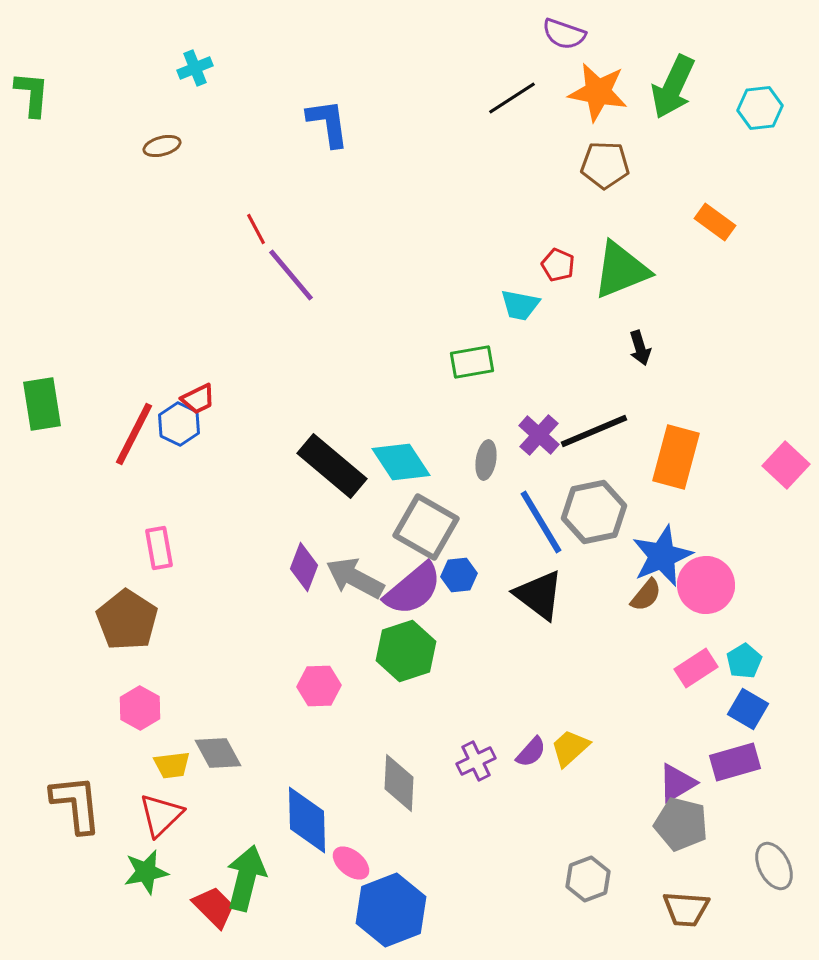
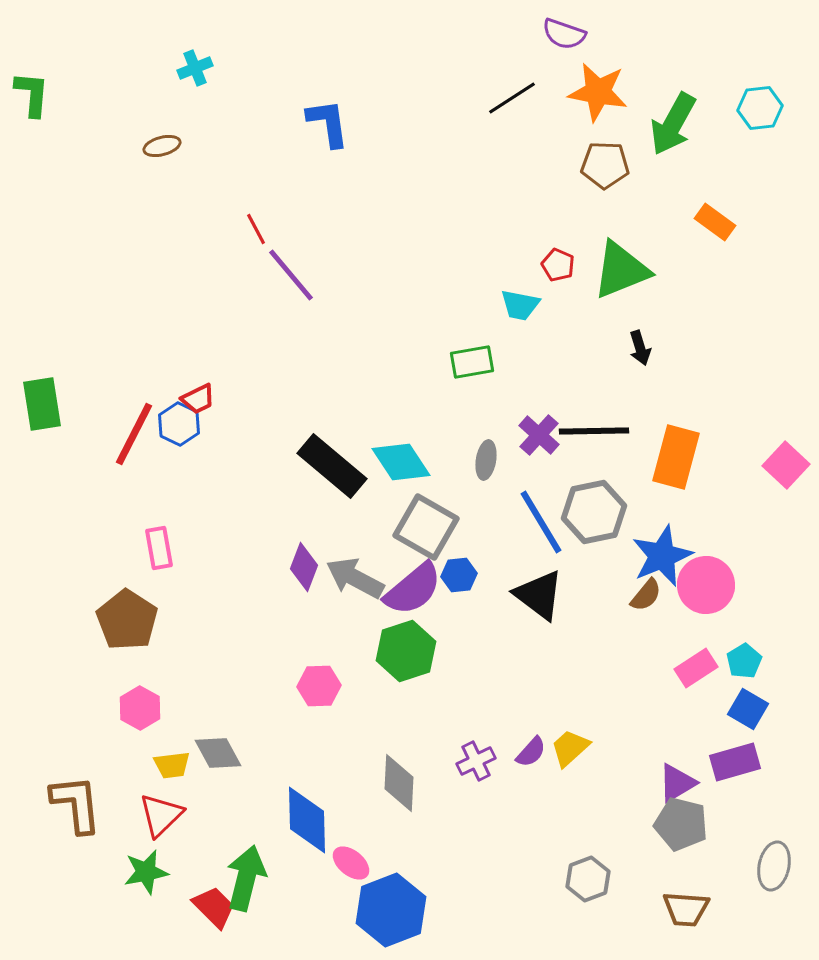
green arrow at (673, 87): moved 37 px down; rotated 4 degrees clockwise
black line at (594, 431): rotated 22 degrees clockwise
gray ellipse at (774, 866): rotated 39 degrees clockwise
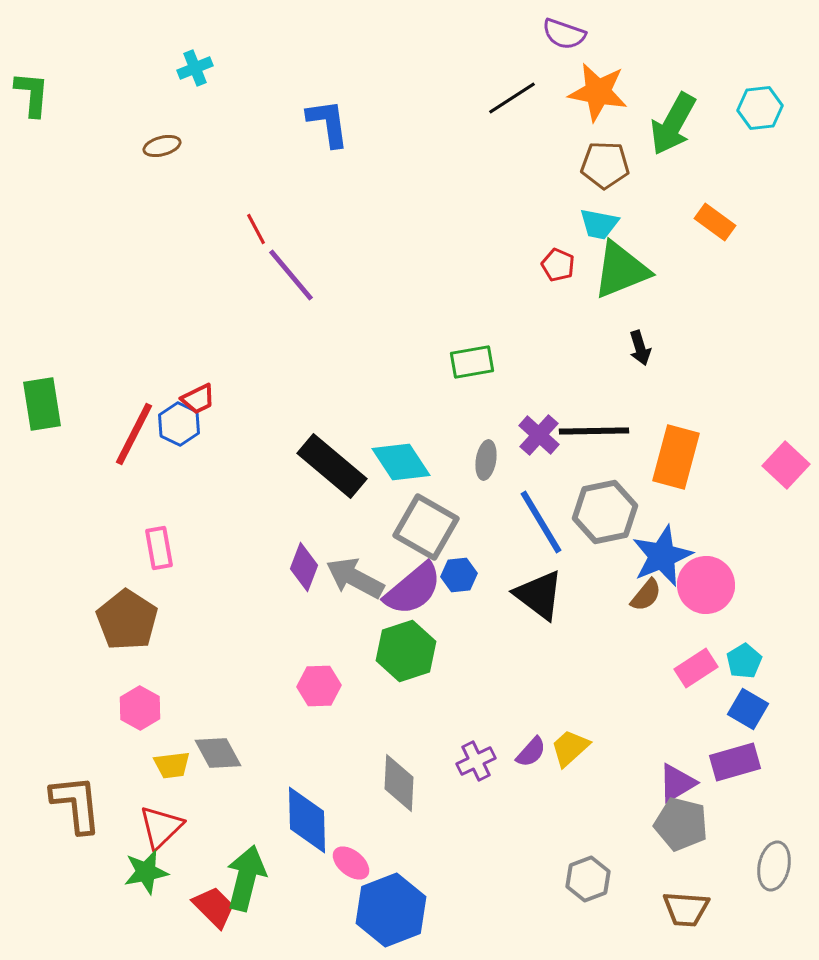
cyan trapezoid at (520, 305): moved 79 px right, 81 px up
gray hexagon at (594, 512): moved 11 px right
red triangle at (161, 815): moved 12 px down
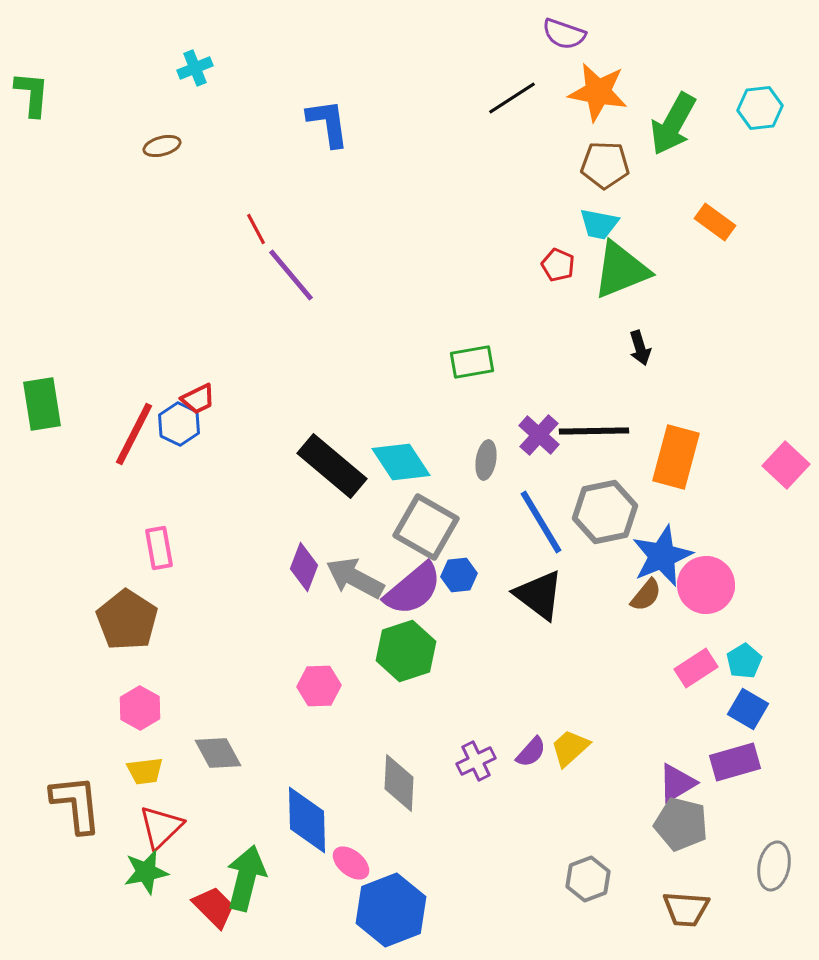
yellow trapezoid at (172, 765): moved 27 px left, 6 px down
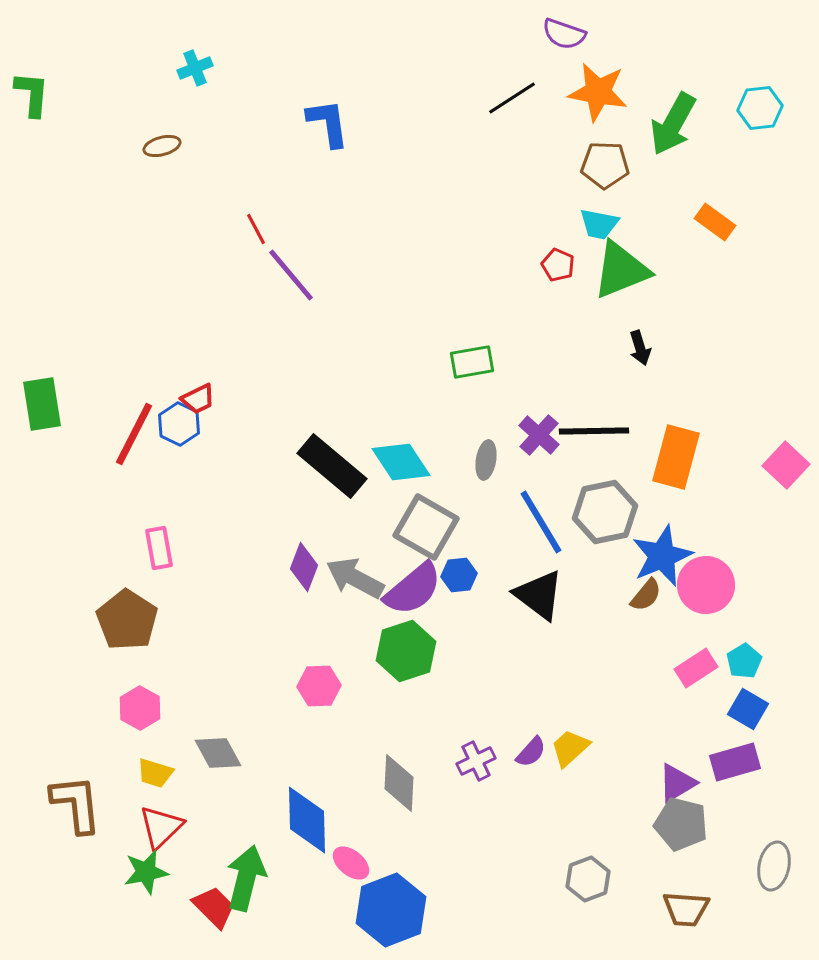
yellow trapezoid at (145, 771): moved 10 px right, 2 px down; rotated 24 degrees clockwise
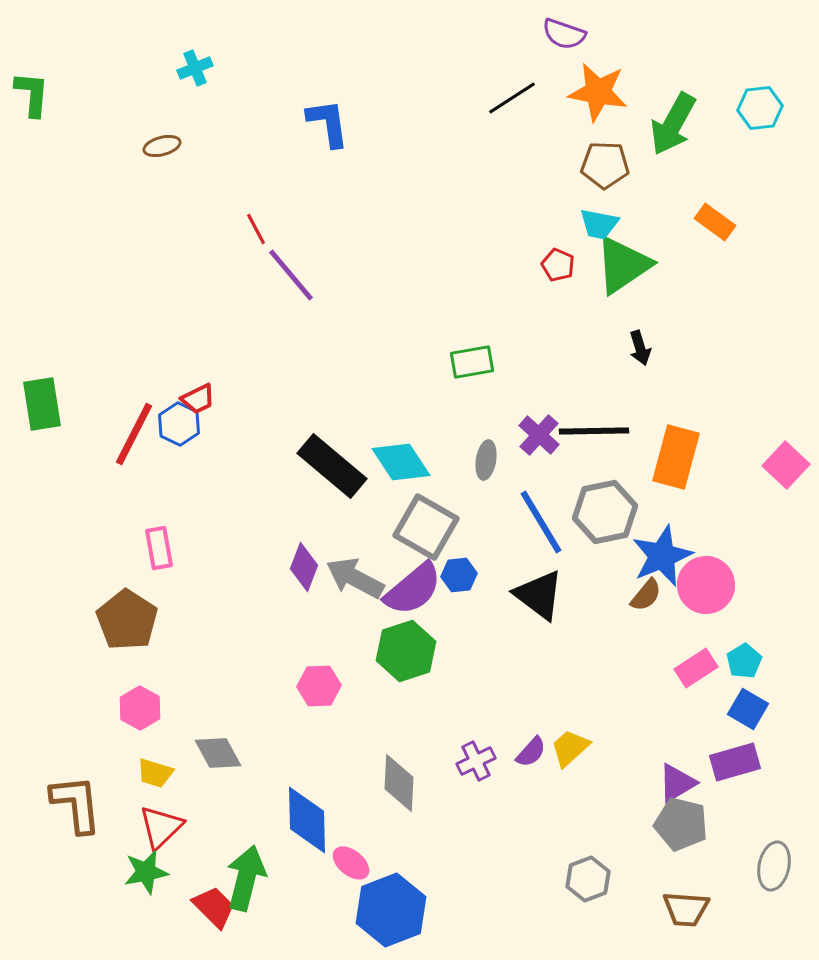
green triangle at (621, 270): moved 2 px right, 5 px up; rotated 12 degrees counterclockwise
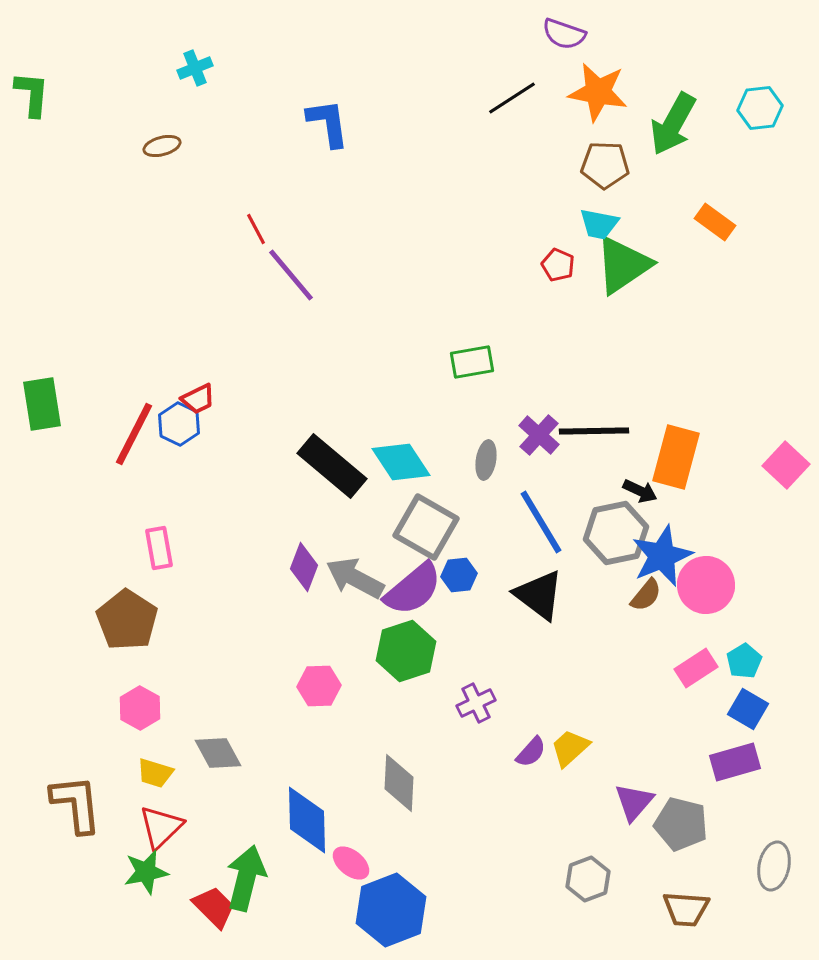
black arrow at (640, 348): moved 143 px down; rotated 48 degrees counterclockwise
gray hexagon at (605, 512): moved 11 px right, 21 px down
purple cross at (476, 761): moved 58 px up
purple triangle at (677, 783): moved 43 px left, 19 px down; rotated 18 degrees counterclockwise
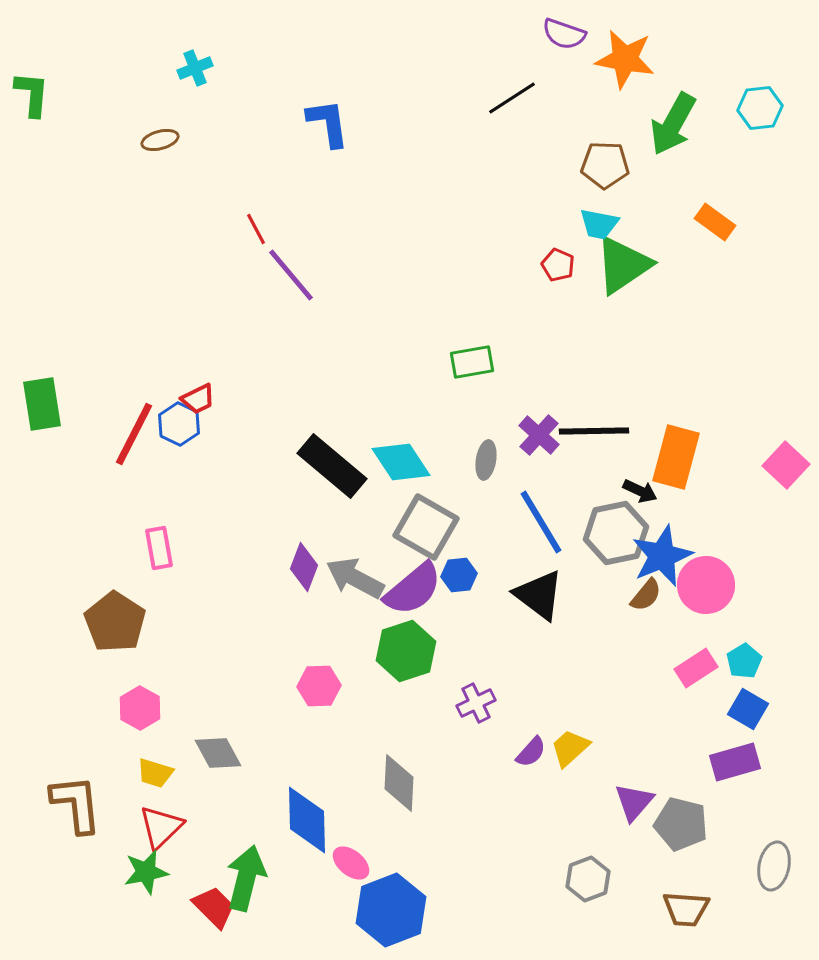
orange star at (598, 92): moved 27 px right, 33 px up
brown ellipse at (162, 146): moved 2 px left, 6 px up
brown pentagon at (127, 620): moved 12 px left, 2 px down
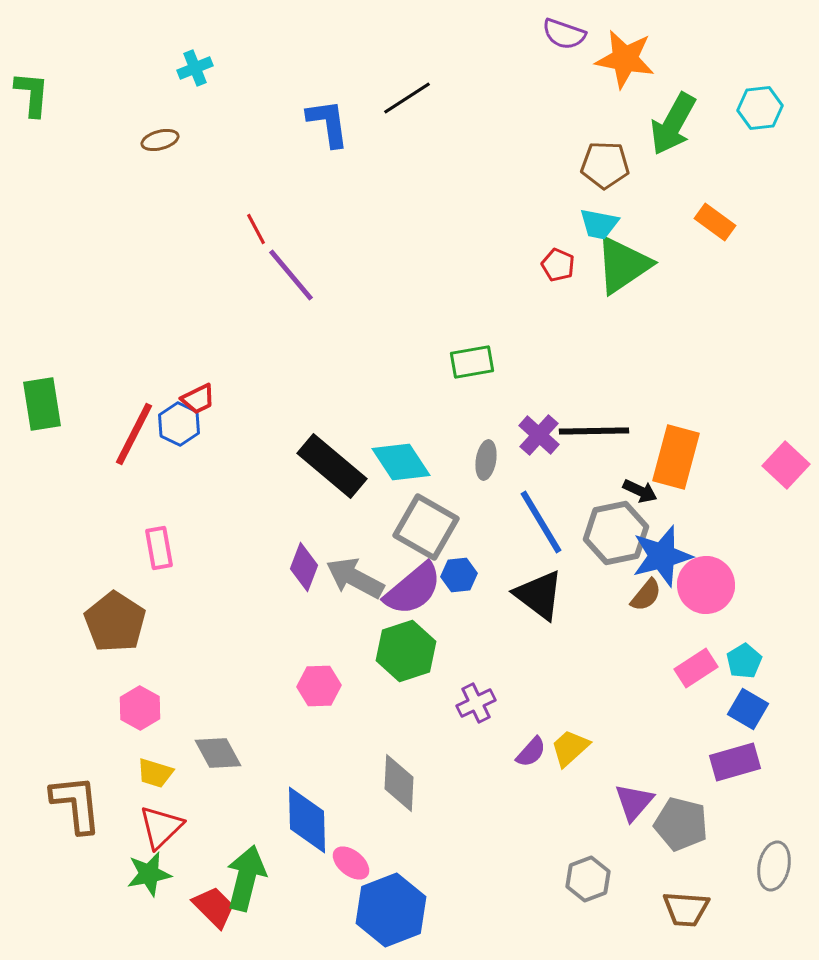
black line at (512, 98): moved 105 px left
blue star at (662, 556): rotated 8 degrees clockwise
green star at (146, 872): moved 3 px right, 2 px down
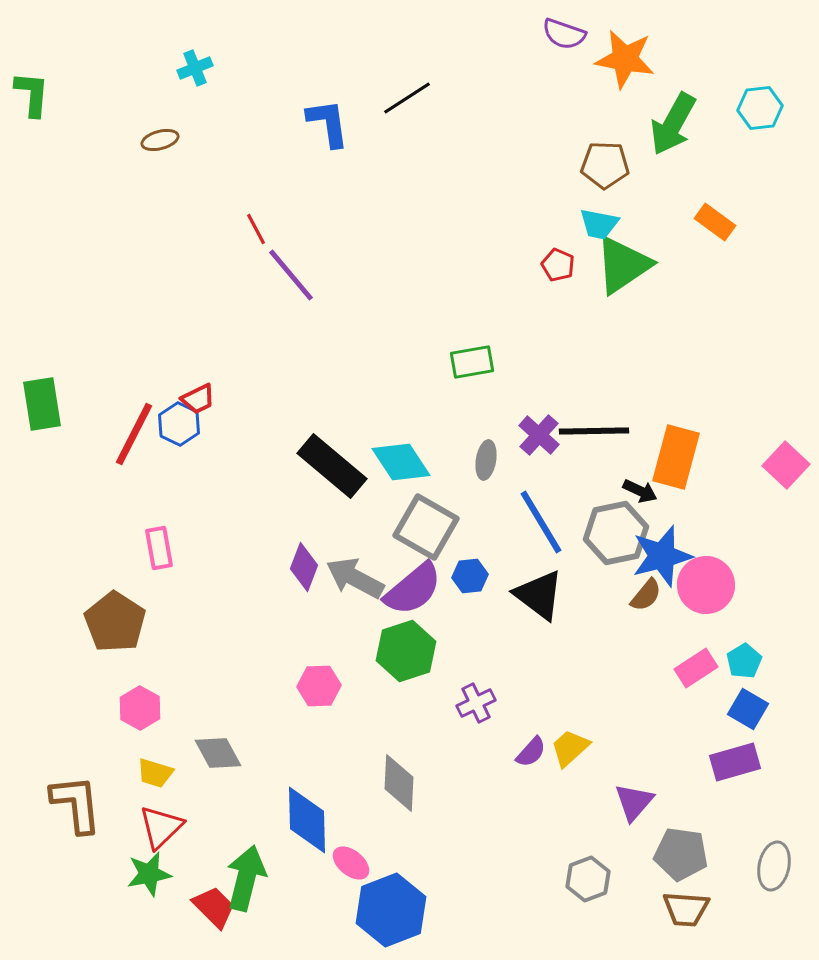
blue hexagon at (459, 575): moved 11 px right, 1 px down
gray pentagon at (681, 824): moved 30 px down; rotated 6 degrees counterclockwise
